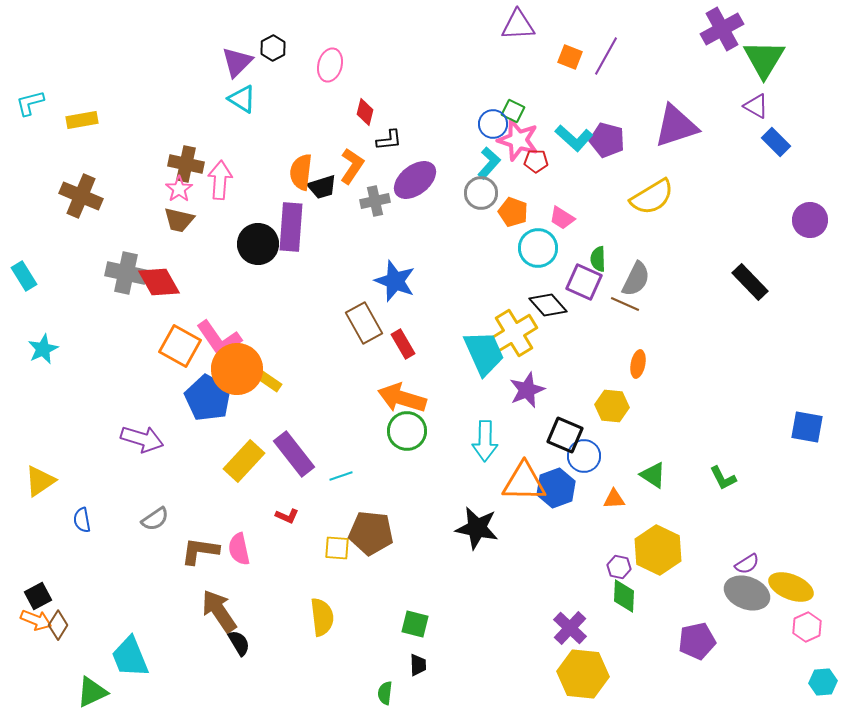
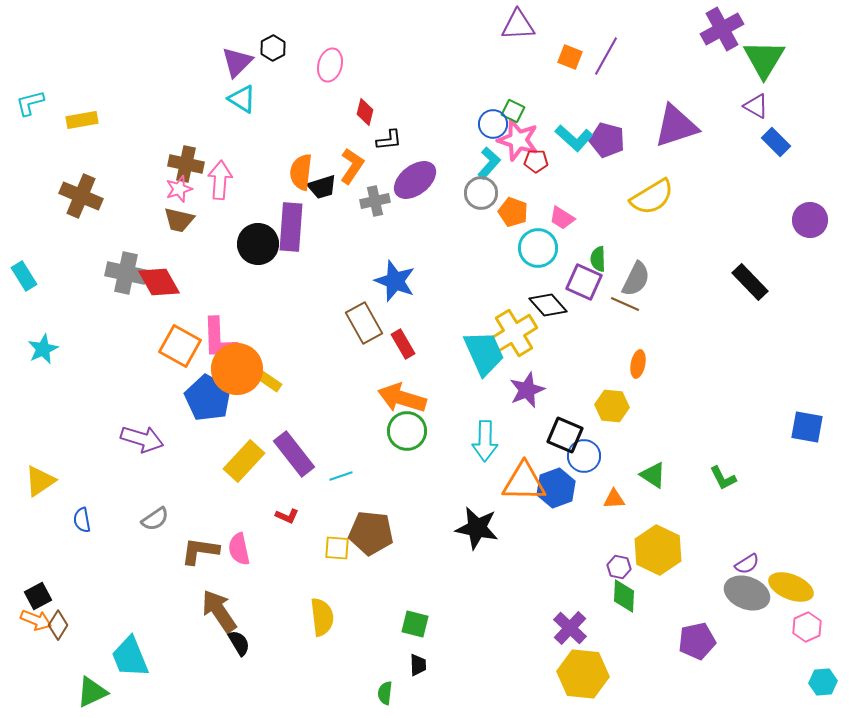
pink star at (179, 189): rotated 16 degrees clockwise
pink L-shape at (219, 339): rotated 33 degrees clockwise
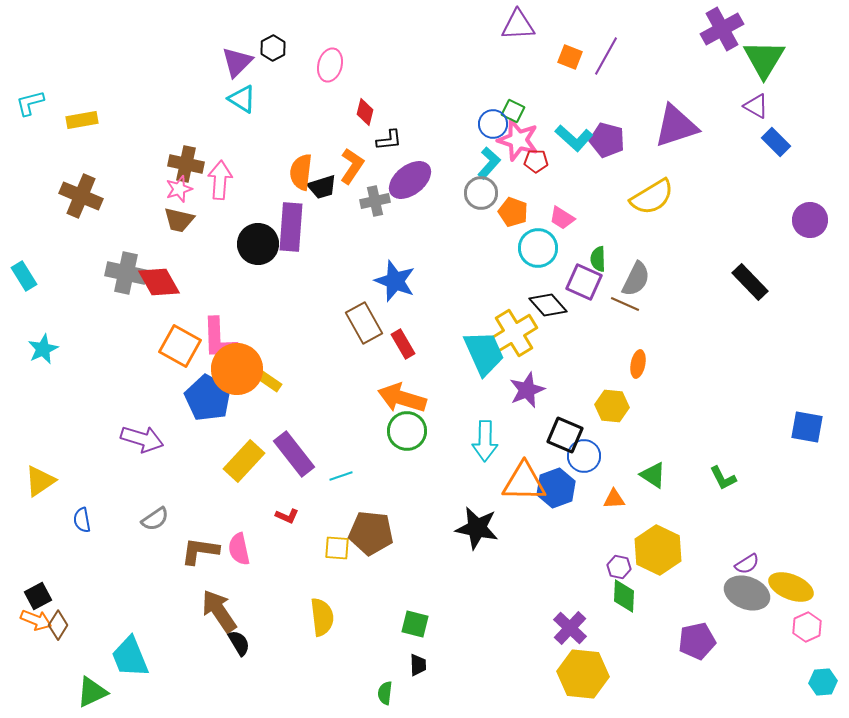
purple ellipse at (415, 180): moved 5 px left
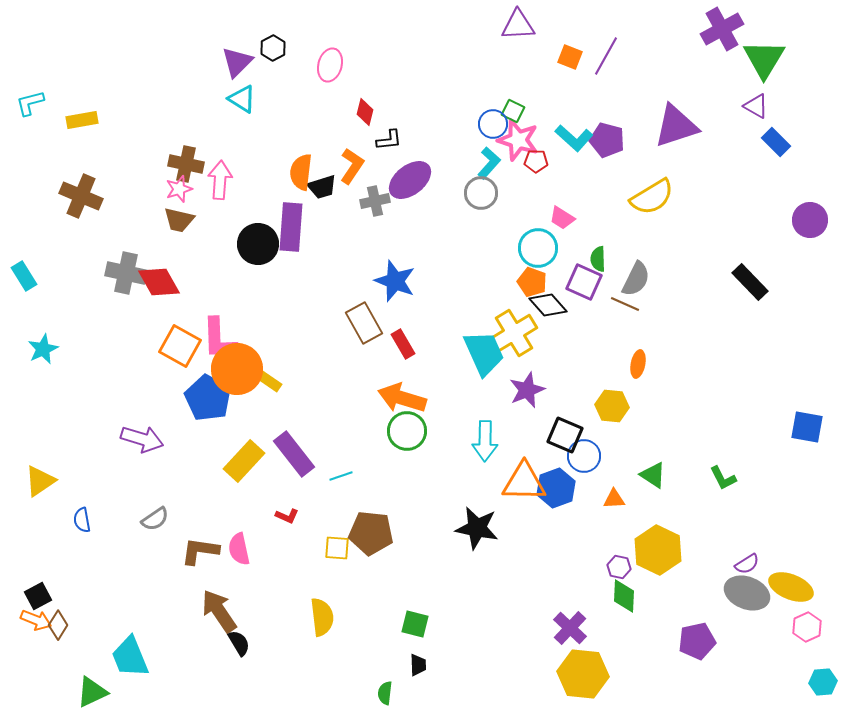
orange pentagon at (513, 212): moved 19 px right, 70 px down
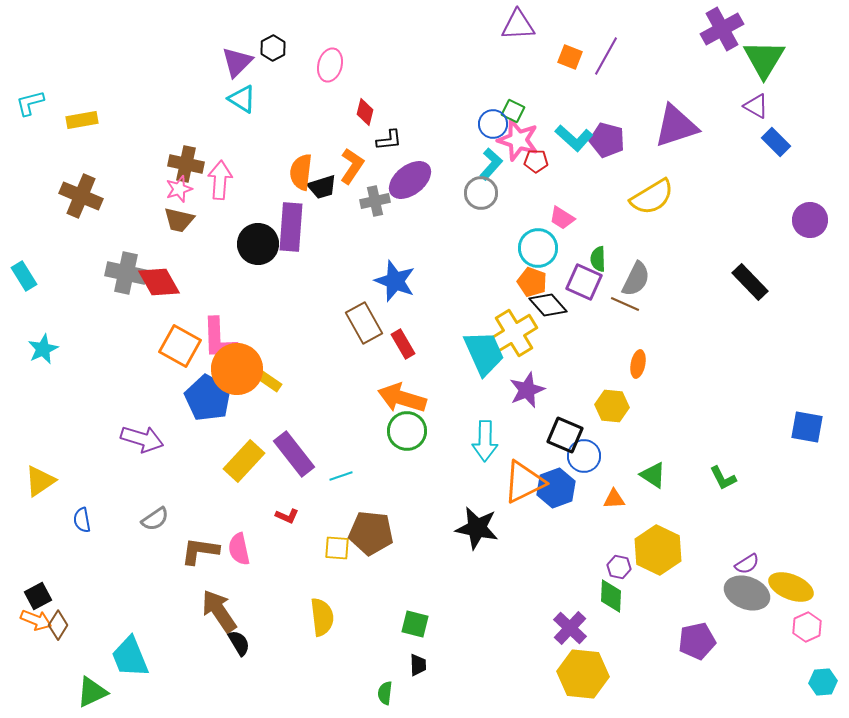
cyan L-shape at (489, 163): moved 2 px right, 1 px down
orange triangle at (524, 482): rotated 27 degrees counterclockwise
green diamond at (624, 596): moved 13 px left
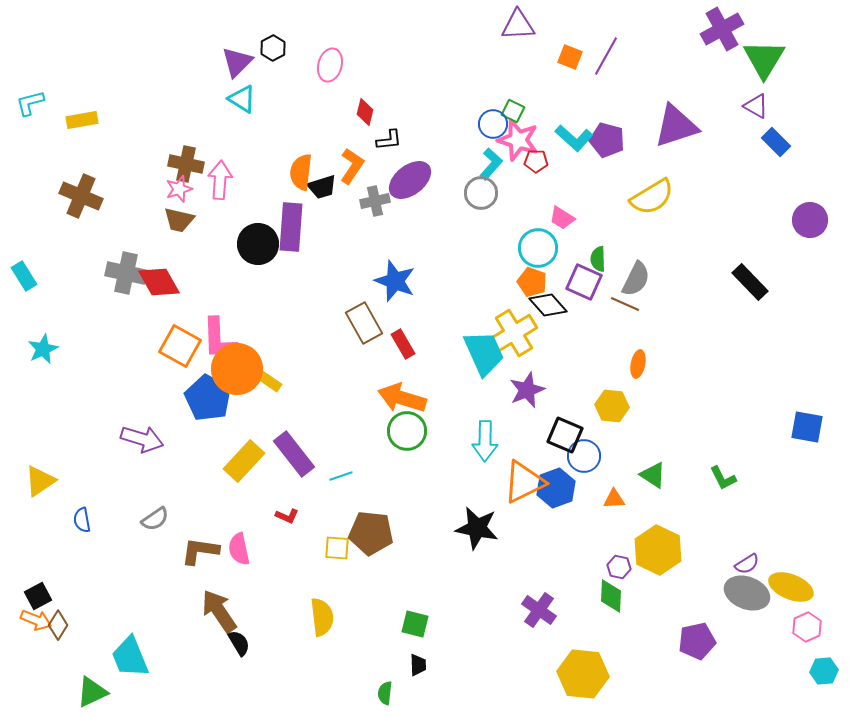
purple cross at (570, 628): moved 31 px left, 18 px up; rotated 8 degrees counterclockwise
cyan hexagon at (823, 682): moved 1 px right, 11 px up
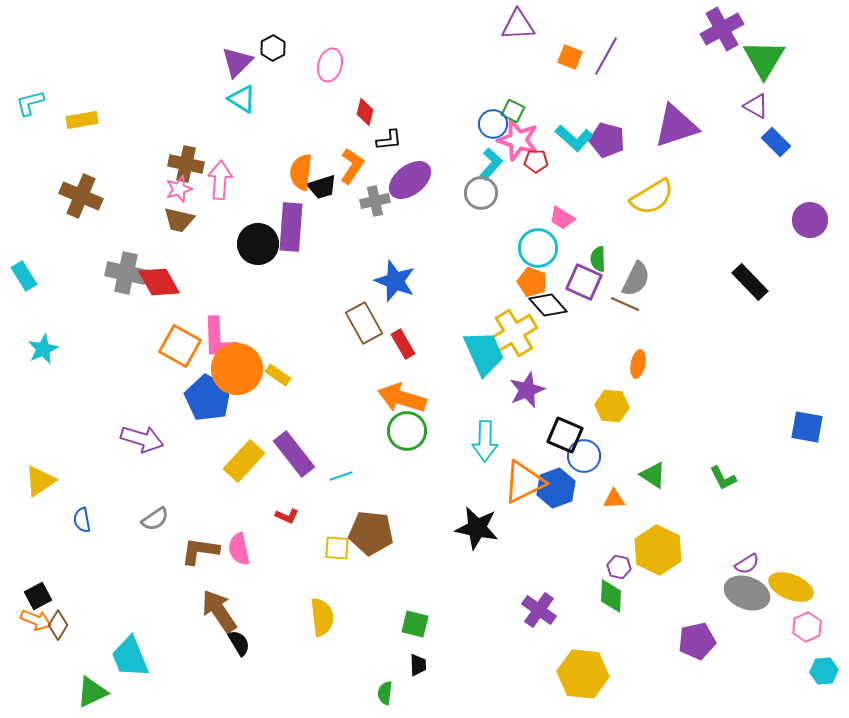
yellow rectangle at (269, 381): moved 9 px right, 6 px up
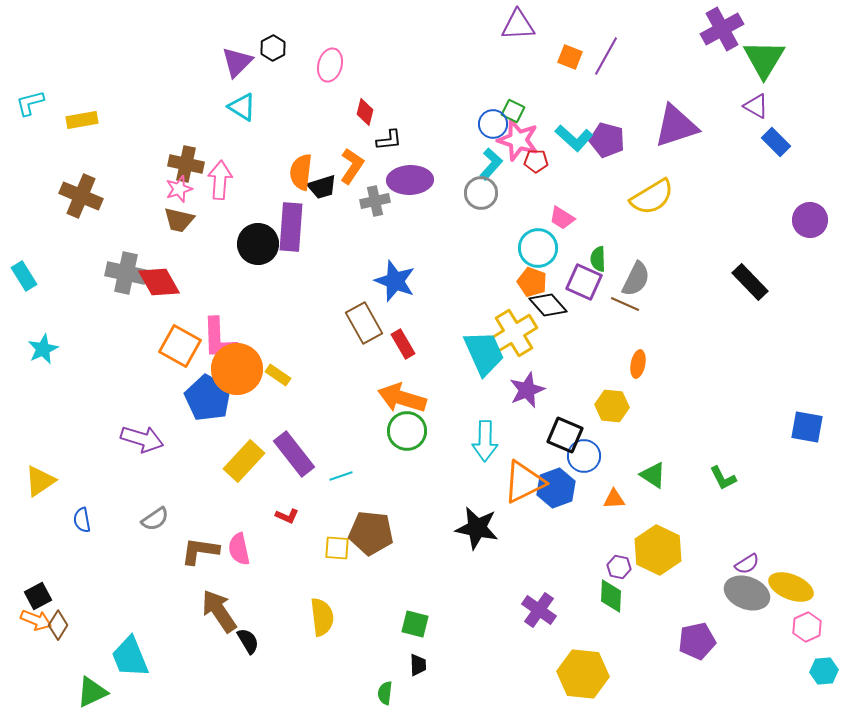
cyan triangle at (242, 99): moved 8 px down
purple ellipse at (410, 180): rotated 36 degrees clockwise
black semicircle at (239, 643): moved 9 px right, 2 px up
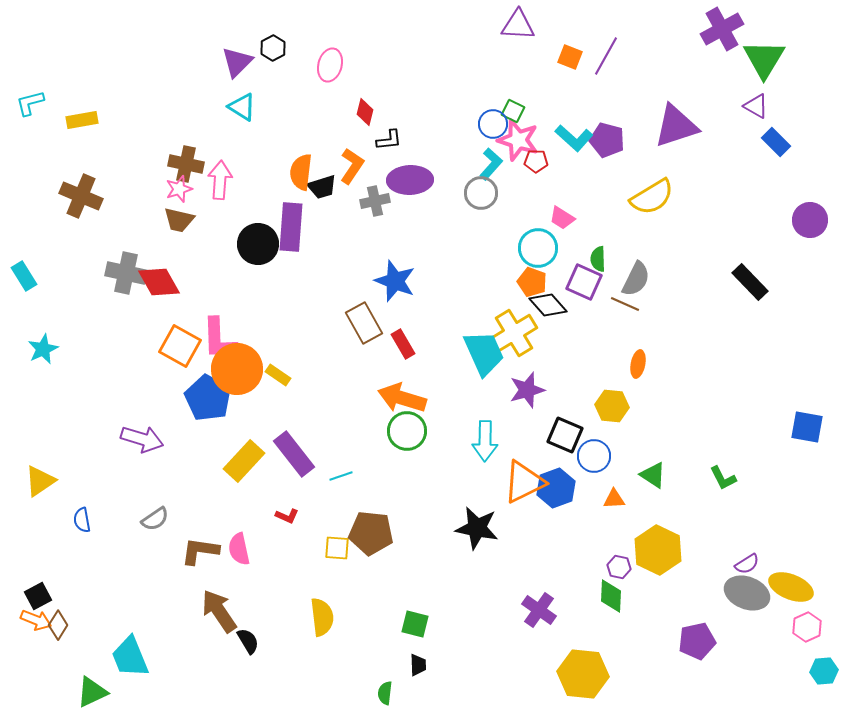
purple triangle at (518, 25): rotated 6 degrees clockwise
purple star at (527, 390): rotated 6 degrees clockwise
blue circle at (584, 456): moved 10 px right
